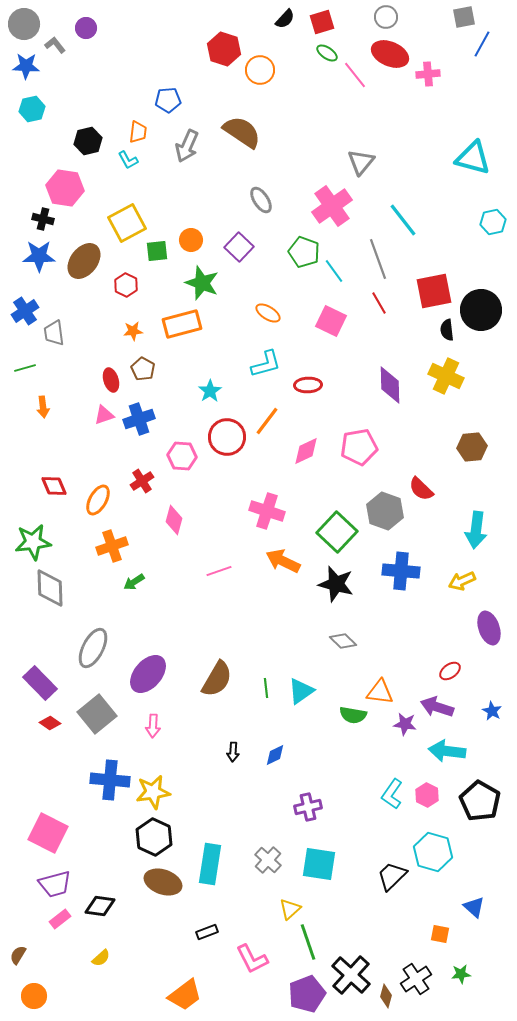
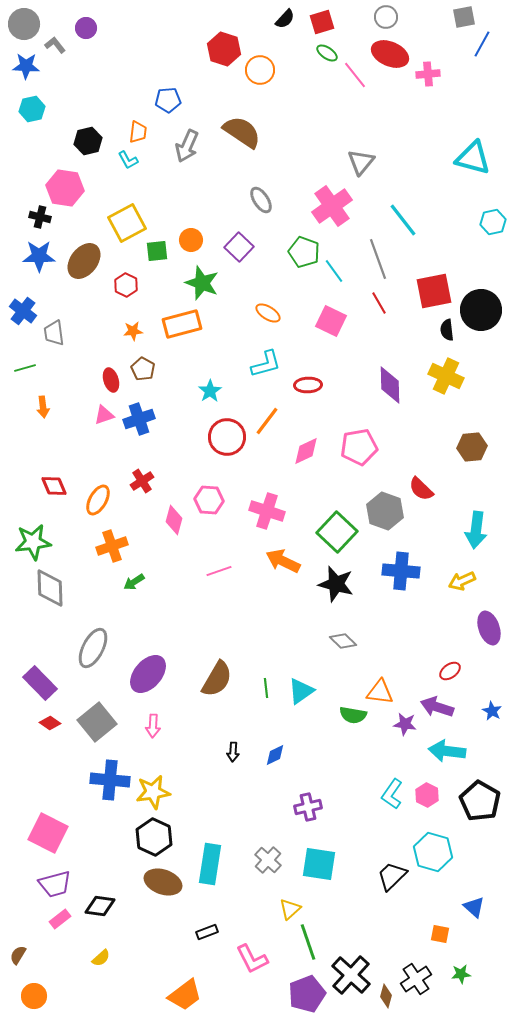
black cross at (43, 219): moved 3 px left, 2 px up
blue cross at (25, 311): moved 2 px left; rotated 20 degrees counterclockwise
pink hexagon at (182, 456): moved 27 px right, 44 px down
gray square at (97, 714): moved 8 px down
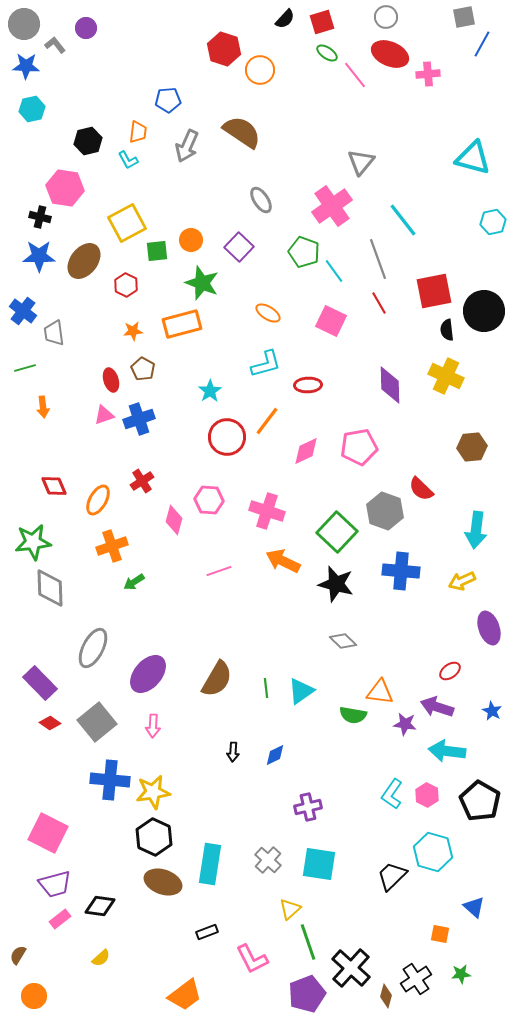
black circle at (481, 310): moved 3 px right, 1 px down
black cross at (351, 975): moved 7 px up
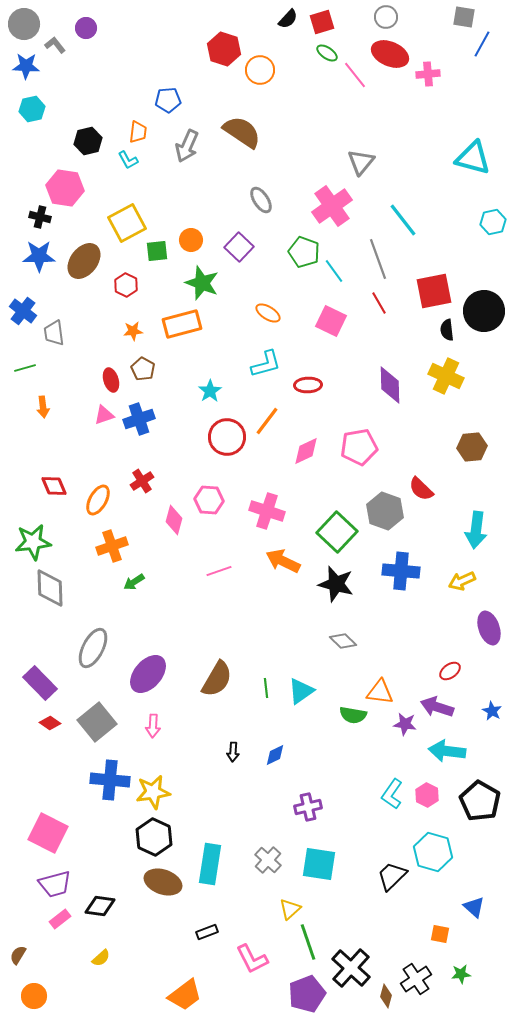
gray square at (464, 17): rotated 20 degrees clockwise
black semicircle at (285, 19): moved 3 px right
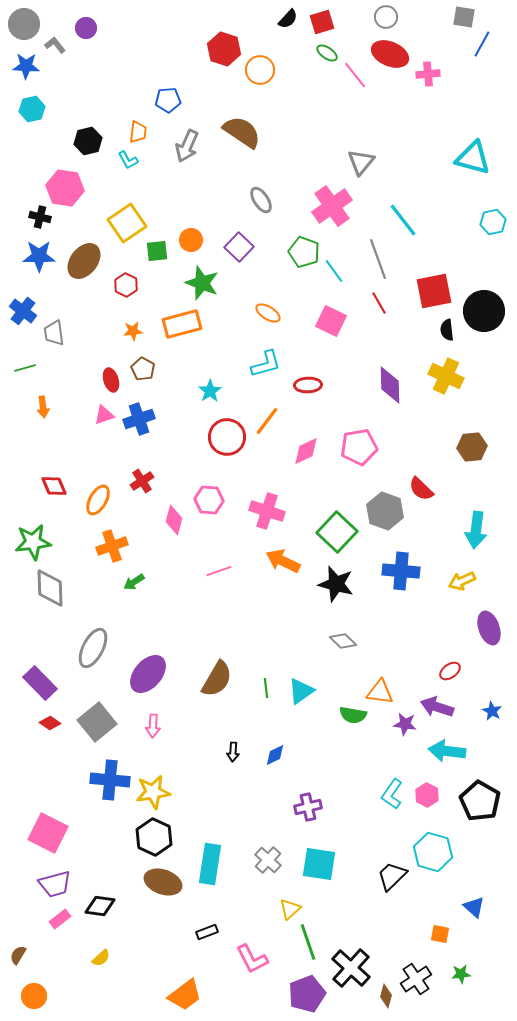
yellow square at (127, 223): rotated 6 degrees counterclockwise
